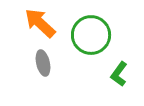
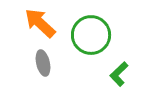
green L-shape: rotated 10 degrees clockwise
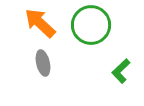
green circle: moved 10 px up
green L-shape: moved 2 px right, 3 px up
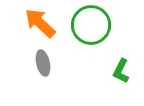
green L-shape: rotated 20 degrees counterclockwise
